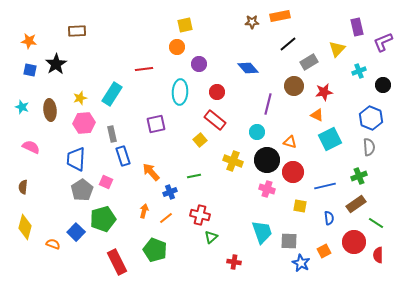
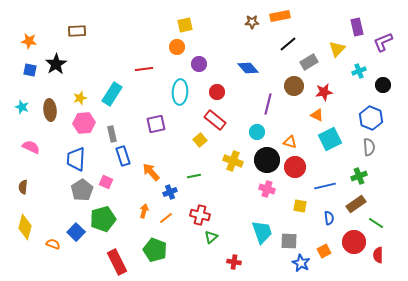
red circle at (293, 172): moved 2 px right, 5 px up
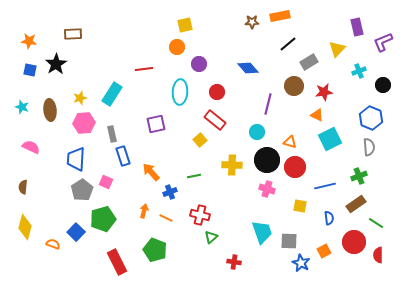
brown rectangle at (77, 31): moved 4 px left, 3 px down
yellow cross at (233, 161): moved 1 px left, 4 px down; rotated 18 degrees counterclockwise
orange line at (166, 218): rotated 64 degrees clockwise
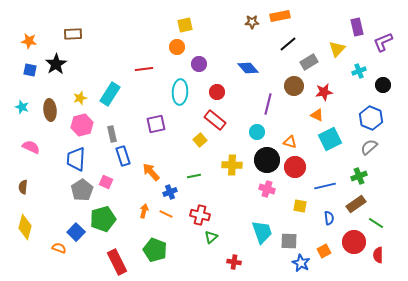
cyan rectangle at (112, 94): moved 2 px left
pink hexagon at (84, 123): moved 2 px left, 2 px down; rotated 10 degrees counterclockwise
gray semicircle at (369, 147): rotated 126 degrees counterclockwise
orange line at (166, 218): moved 4 px up
orange semicircle at (53, 244): moved 6 px right, 4 px down
